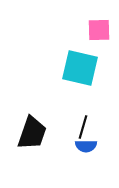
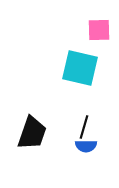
black line: moved 1 px right
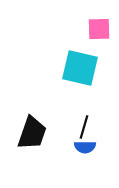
pink square: moved 1 px up
blue semicircle: moved 1 px left, 1 px down
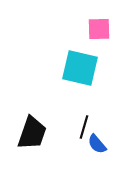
blue semicircle: moved 12 px right, 3 px up; rotated 50 degrees clockwise
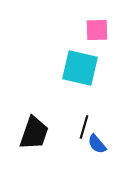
pink square: moved 2 px left, 1 px down
black trapezoid: moved 2 px right
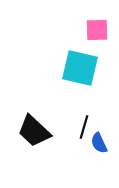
black trapezoid: moved 2 px up; rotated 114 degrees clockwise
blue semicircle: moved 2 px right, 1 px up; rotated 15 degrees clockwise
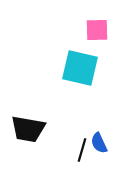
black line: moved 2 px left, 23 px down
black trapezoid: moved 6 px left, 2 px up; rotated 33 degrees counterclockwise
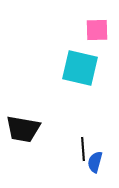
black trapezoid: moved 5 px left
blue semicircle: moved 4 px left, 19 px down; rotated 40 degrees clockwise
black line: moved 1 px right, 1 px up; rotated 20 degrees counterclockwise
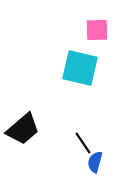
black trapezoid: rotated 51 degrees counterclockwise
black line: moved 6 px up; rotated 30 degrees counterclockwise
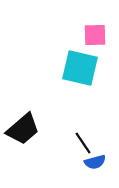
pink square: moved 2 px left, 5 px down
blue semicircle: rotated 120 degrees counterclockwise
